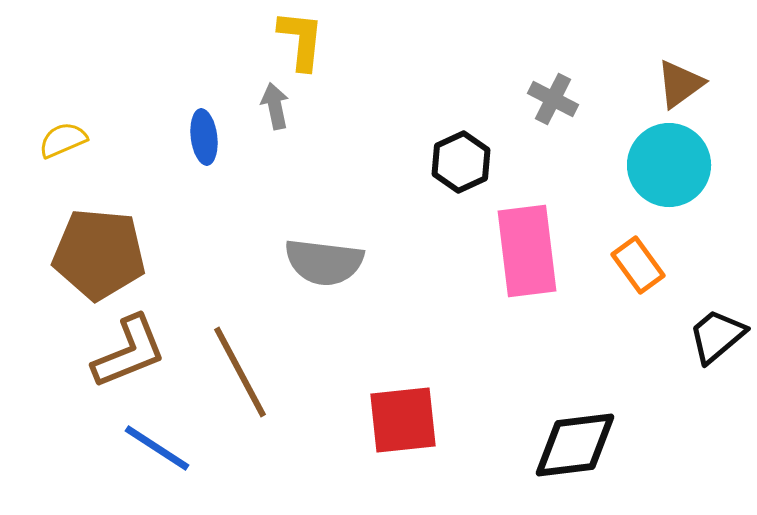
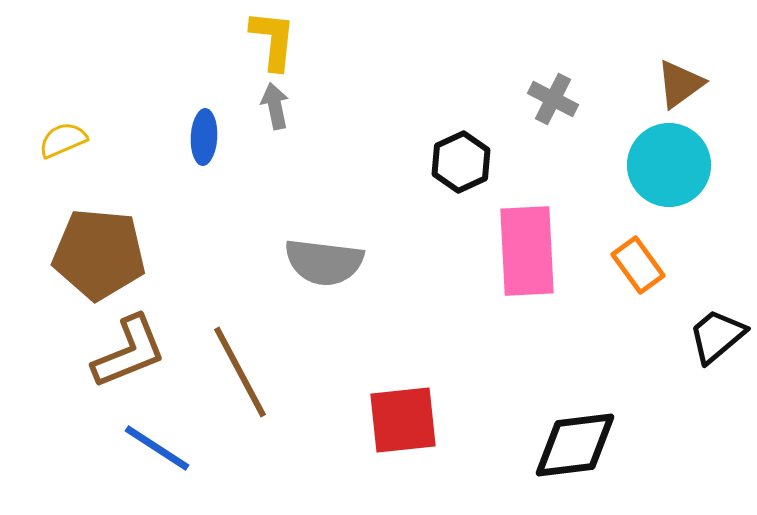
yellow L-shape: moved 28 px left
blue ellipse: rotated 10 degrees clockwise
pink rectangle: rotated 4 degrees clockwise
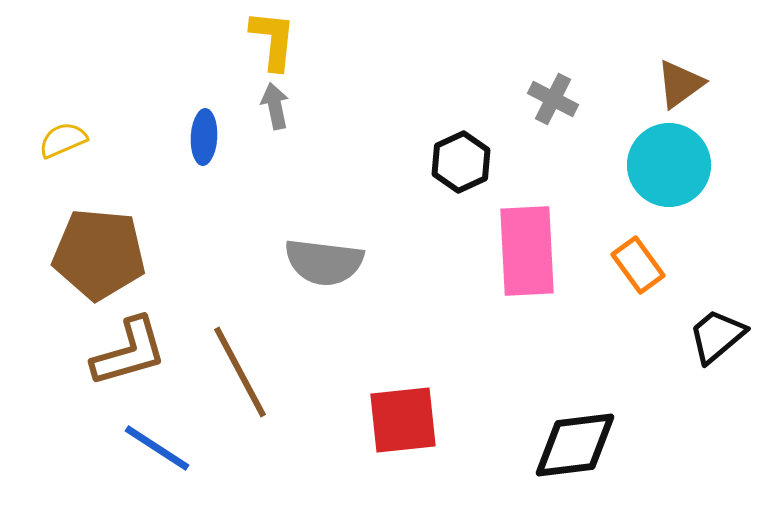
brown L-shape: rotated 6 degrees clockwise
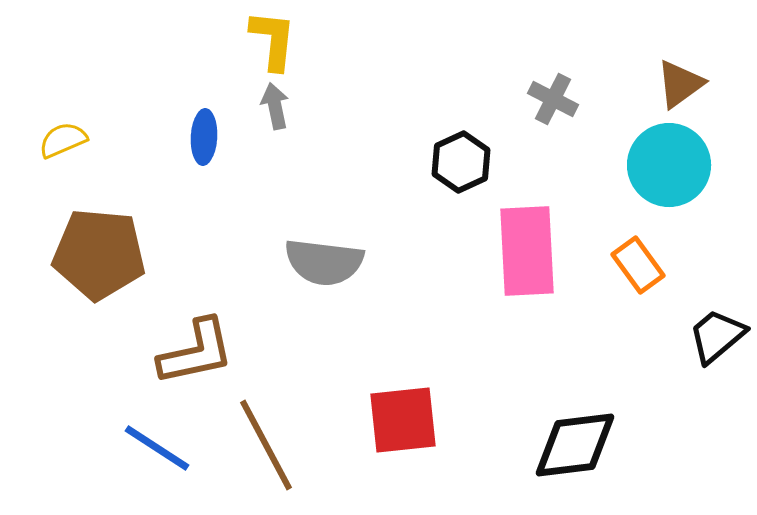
brown L-shape: moved 67 px right; rotated 4 degrees clockwise
brown line: moved 26 px right, 73 px down
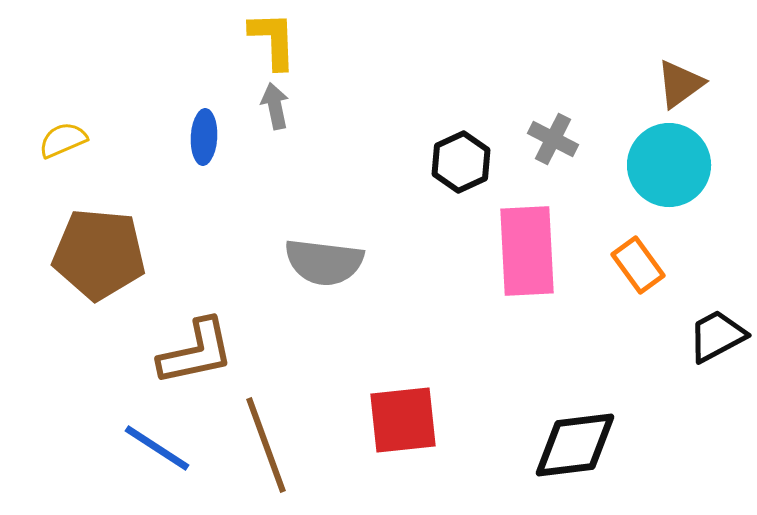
yellow L-shape: rotated 8 degrees counterclockwise
gray cross: moved 40 px down
black trapezoid: rotated 12 degrees clockwise
brown line: rotated 8 degrees clockwise
